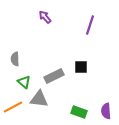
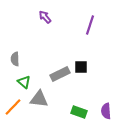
gray rectangle: moved 6 px right, 2 px up
orange line: rotated 18 degrees counterclockwise
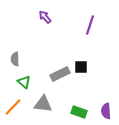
gray triangle: moved 4 px right, 5 px down
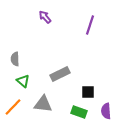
black square: moved 7 px right, 25 px down
green triangle: moved 1 px left, 1 px up
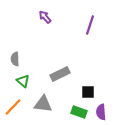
purple semicircle: moved 5 px left, 1 px down
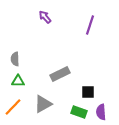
green triangle: moved 5 px left; rotated 40 degrees counterclockwise
gray triangle: rotated 36 degrees counterclockwise
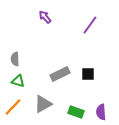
purple line: rotated 18 degrees clockwise
green triangle: rotated 16 degrees clockwise
black square: moved 18 px up
green rectangle: moved 3 px left
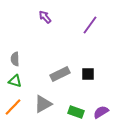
green triangle: moved 3 px left
purple semicircle: rotated 63 degrees clockwise
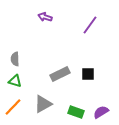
purple arrow: rotated 32 degrees counterclockwise
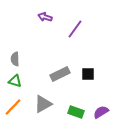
purple line: moved 15 px left, 4 px down
